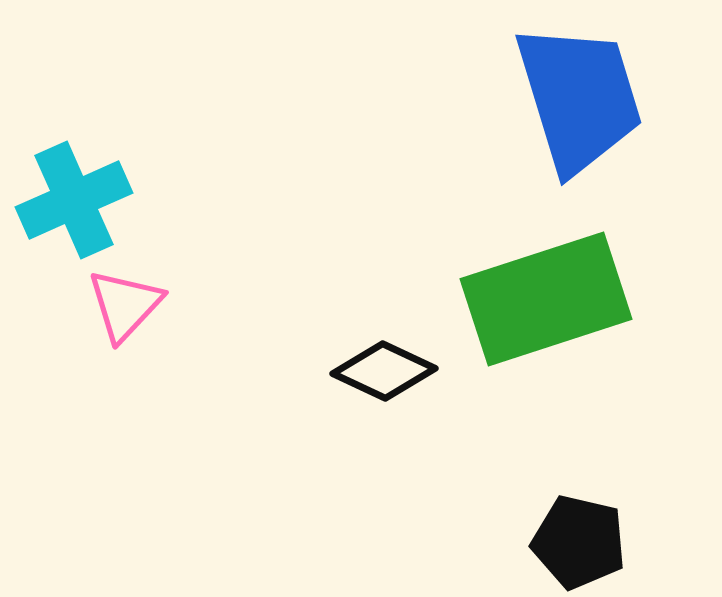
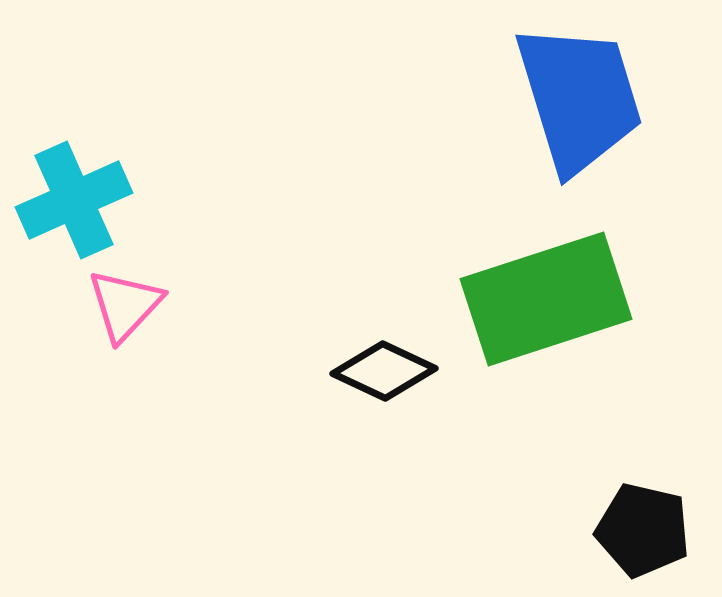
black pentagon: moved 64 px right, 12 px up
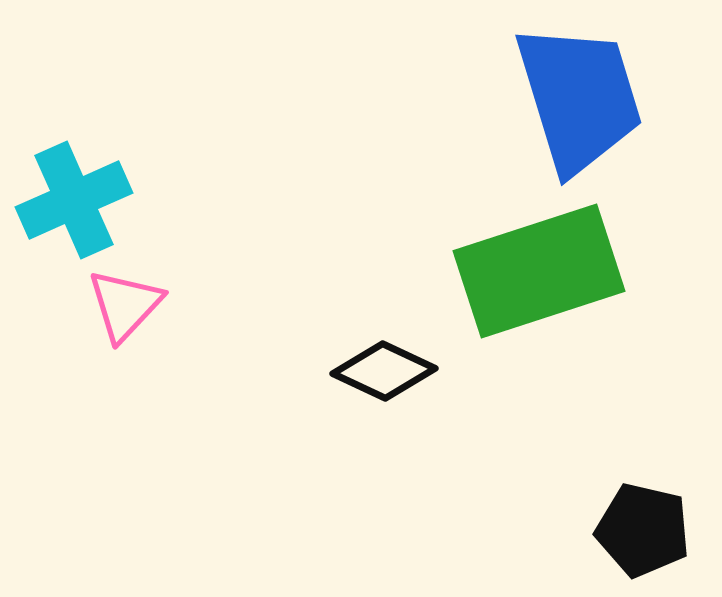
green rectangle: moved 7 px left, 28 px up
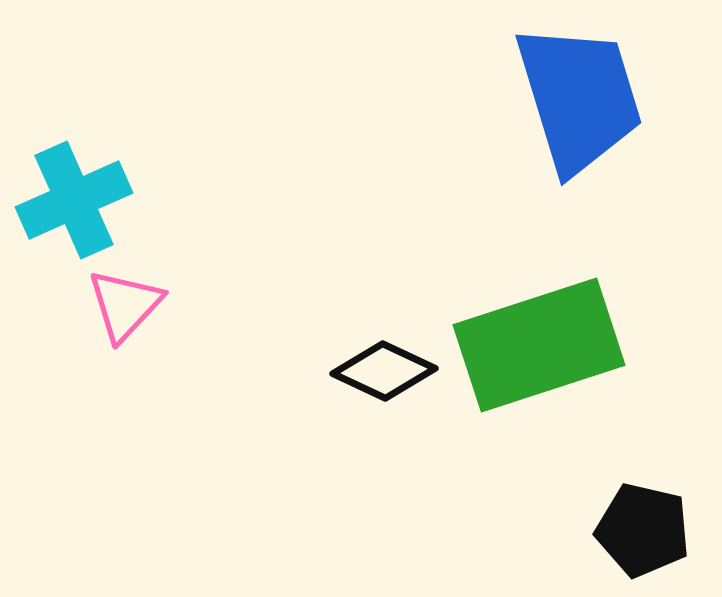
green rectangle: moved 74 px down
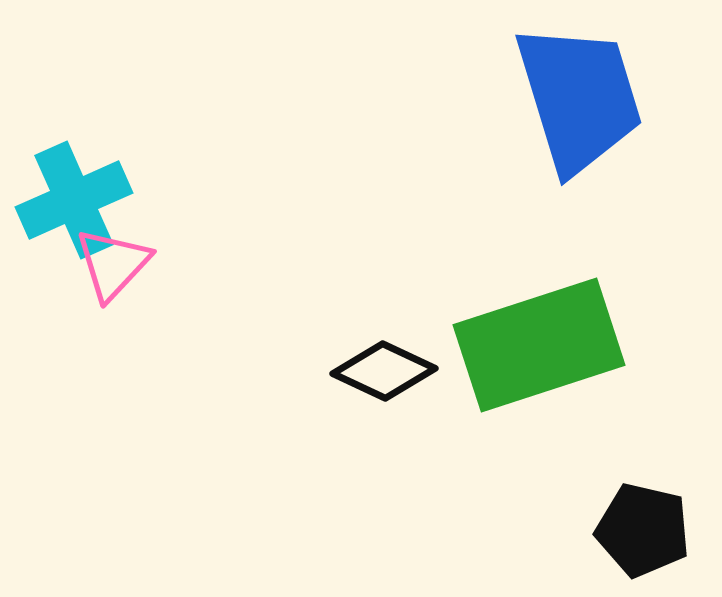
pink triangle: moved 12 px left, 41 px up
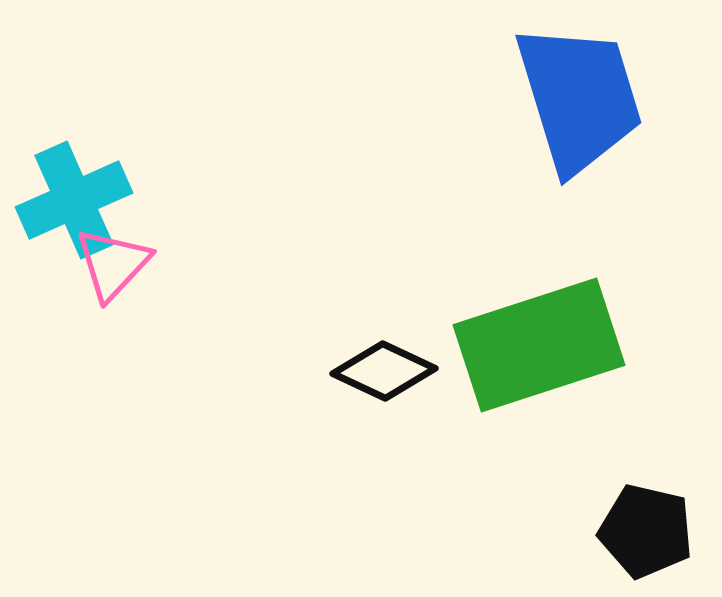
black pentagon: moved 3 px right, 1 px down
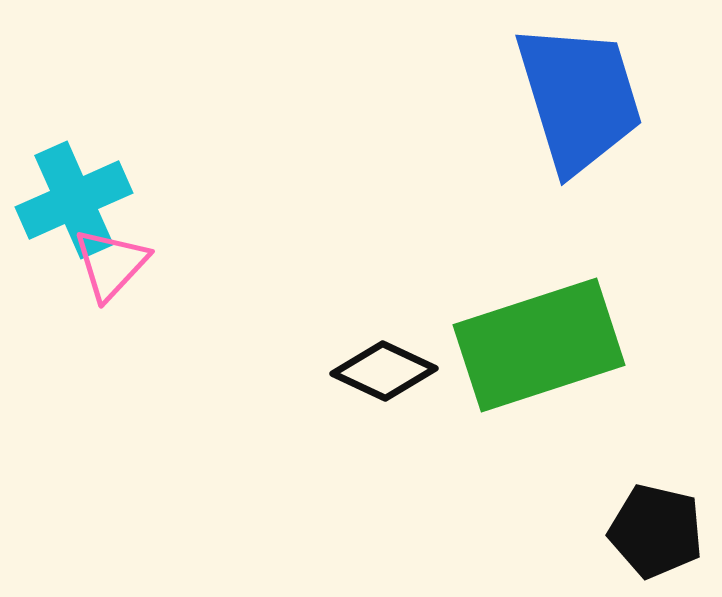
pink triangle: moved 2 px left
black pentagon: moved 10 px right
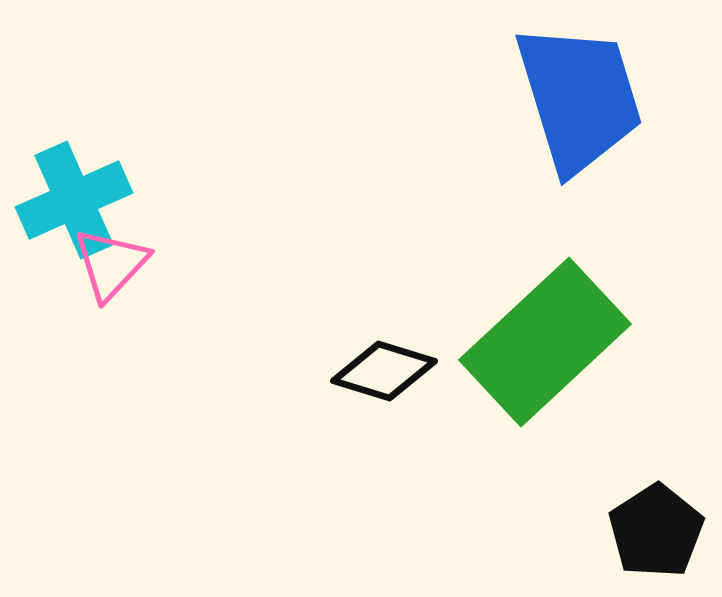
green rectangle: moved 6 px right, 3 px up; rotated 25 degrees counterclockwise
black diamond: rotated 8 degrees counterclockwise
black pentagon: rotated 26 degrees clockwise
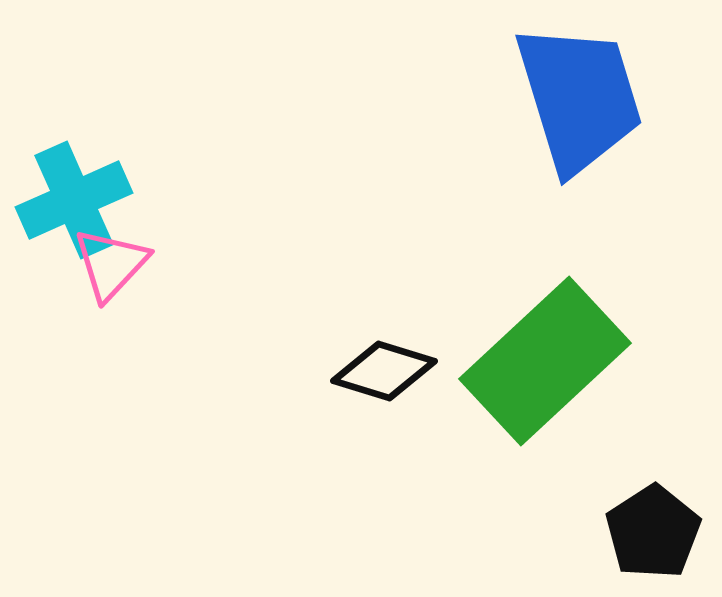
green rectangle: moved 19 px down
black pentagon: moved 3 px left, 1 px down
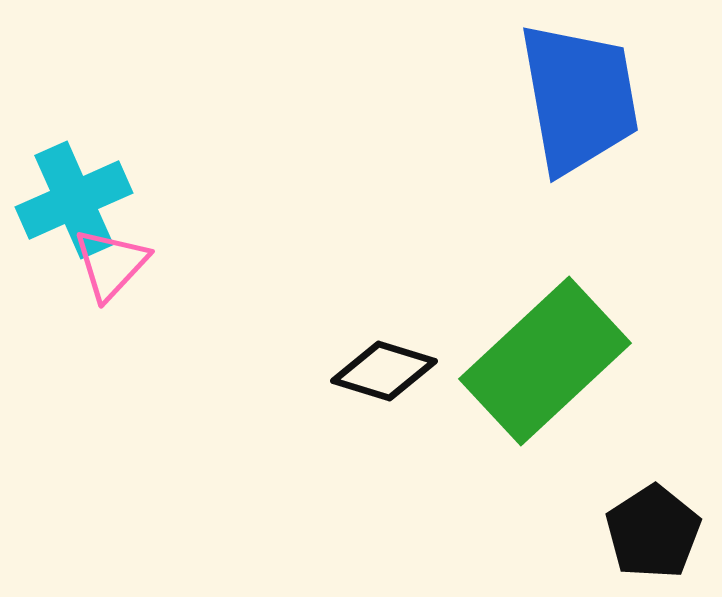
blue trapezoid: rotated 7 degrees clockwise
